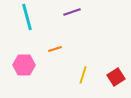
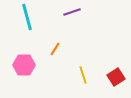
orange line: rotated 40 degrees counterclockwise
yellow line: rotated 36 degrees counterclockwise
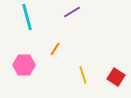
purple line: rotated 12 degrees counterclockwise
red square: rotated 24 degrees counterclockwise
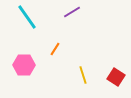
cyan line: rotated 20 degrees counterclockwise
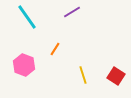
pink hexagon: rotated 20 degrees clockwise
red square: moved 1 px up
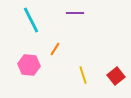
purple line: moved 3 px right, 1 px down; rotated 30 degrees clockwise
cyan line: moved 4 px right, 3 px down; rotated 8 degrees clockwise
pink hexagon: moved 5 px right; rotated 15 degrees counterclockwise
red square: rotated 18 degrees clockwise
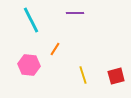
red square: rotated 24 degrees clockwise
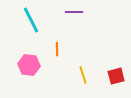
purple line: moved 1 px left, 1 px up
orange line: moved 2 px right; rotated 32 degrees counterclockwise
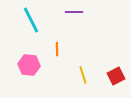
red square: rotated 12 degrees counterclockwise
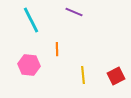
purple line: rotated 24 degrees clockwise
yellow line: rotated 12 degrees clockwise
